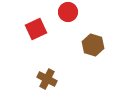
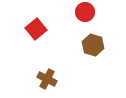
red circle: moved 17 px right
red square: rotated 15 degrees counterclockwise
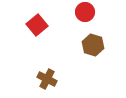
red square: moved 1 px right, 4 px up
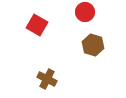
red square: rotated 20 degrees counterclockwise
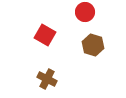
red square: moved 8 px right, 10 px down
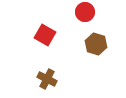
brown hexagon: moved 3 px right, 1 px up
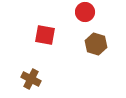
red square: rotated 20 degrees counterclockwise
brown cross: moved 16 px left
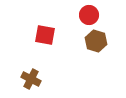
red circle: moved 4 px right, 3 px down
brown hexagon: moved 3 px up
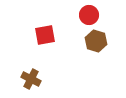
red square: rotated 20 degrees counterclockwise
